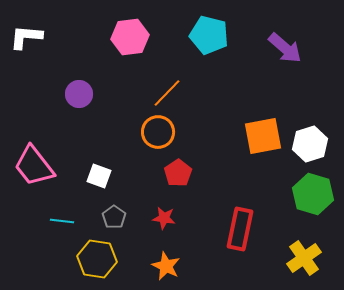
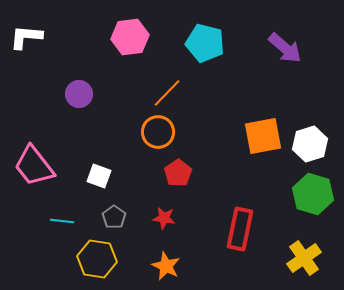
cyan pentagon: moved 4 px left, 8 px down
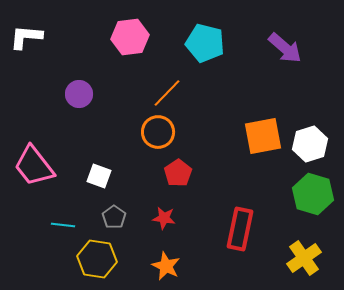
cyan line: moved 1 px right, 4 px down
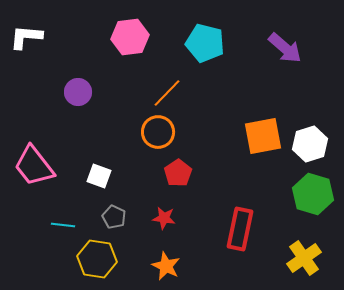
purple circle: moved 1 px left, 2 px up
gray pentagon: rotated 10 degrees counterclockwise
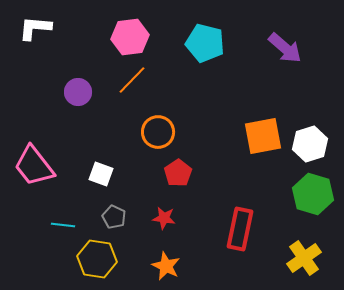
white L-shape: moved 9 px right, 9 px up
orange line: moved 35 px left, 13 px up
white square: moved 2 px right, 2 px up
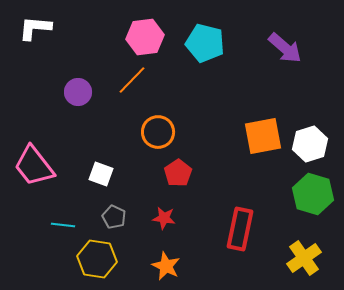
pink hexagon: moved 15 px right
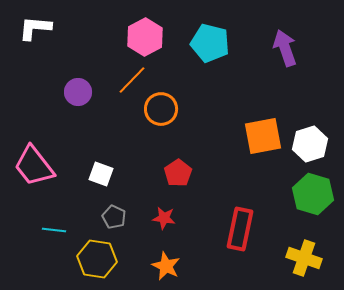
pink hexagon: rotated 21 degrees counterclockwise
cyan pentagon: moved 5 px right
purple arrow: rotated 150 degrees counterclockwise
orange circle: moved 3 px right, 23 px up
cyan line: moved 9 px left, 5 px down
yellow cross: rotated 36 degrees counterclockwise
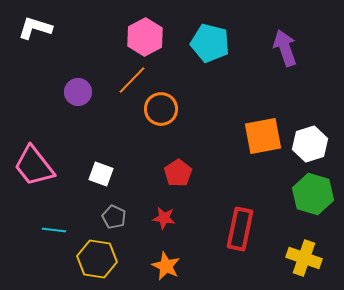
white L-shape: rotated 12 degrees clockwise
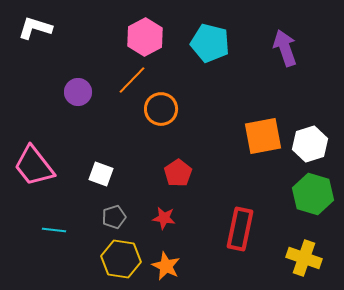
gray pentagon: rotated 30 degrees clockwise
yellow hexagon: moved 24 px right
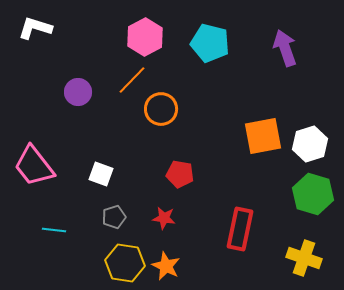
red pentagon: moved 2 px right, 1 px down; rotated 28 degrees counterclockwise
yellow hexagon: moved 4 px right, 4 px down
